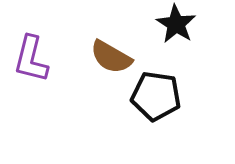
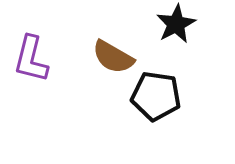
black star: rotated 12 degrees clockwise
brown semicircle: moved 2 px right
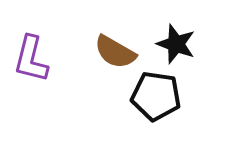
black star: moved 20 px down; rotated 24 degrees counterclockwise
brown semicircle: moved 2 px right, 5 px up
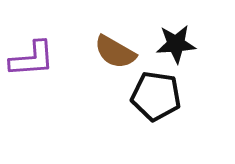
black star: rotated 24 degrees counterclockwise
purple L-shape: moved 1 px right; rotated 108 degrees counterclockwise
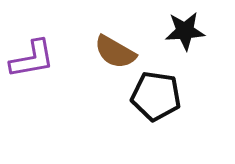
black star: moved 9 px right, 13 px up
purple L-shape: rotated 6 degrees counterclockwise
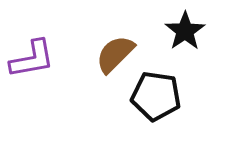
black star: rotated 30 degrees counterclockwise
brown semicircle: moved 2 px down; rotated 105 degrees clockwise
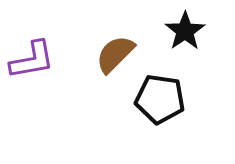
purple L-shape: moved 1 px down
black pentagon: moved 4 px right, 3 px down
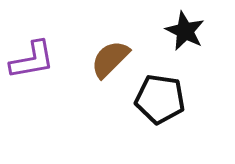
black star: rotated 12 degrees counterclockwise
brown semicircle: moved 5 px left, 5 px down
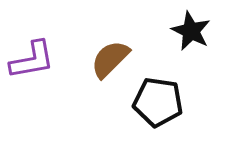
black star: moved 6 px right
black pentagon: moved 2 px left, 3 px down
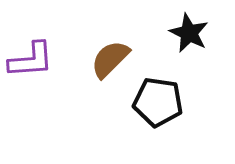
black star: moved 2 px left, 2 px down
purple L-shape: moved 1 px left; rotated 6 degrees clockwise
